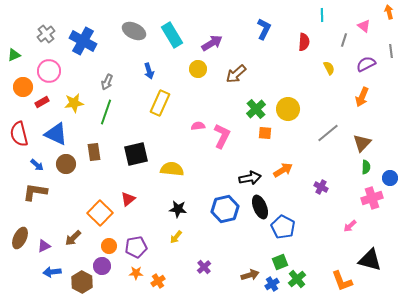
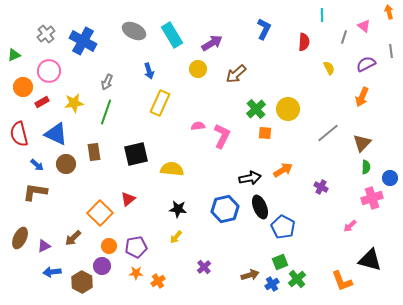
gray line at (344, 40): moved 3 px up
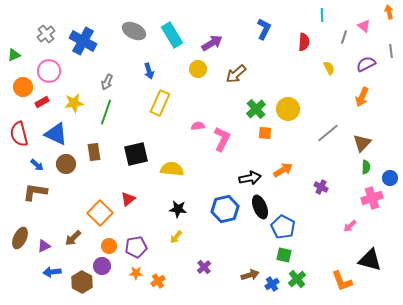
pink L-shape at (222, 136): moved 3 px down
green square at (280, 262): moved 4 px right, 7 px up; rotated 35 degrees clockwise
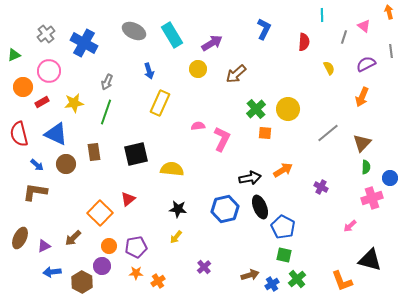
blue cross at (83, 41): moved 1 px right, 2 px down
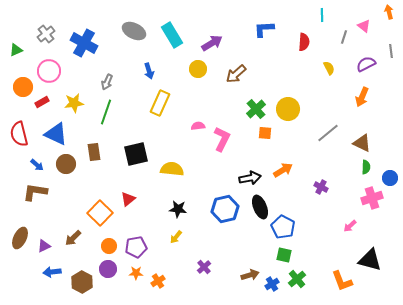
blue L-shape at (264, 29): rotated 120 degrees counterclockwise
green triangle at (14, 55): moved 2 px right, 5 px up
brown triangle at (362, 143): rotated 48 degrees counterclockwise
purple circle at (102, 266): moved 6 px right, 3 px down
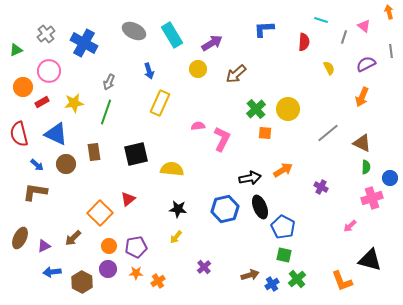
cyan line at (322, 15): moved 1 px left, 5 px down; rotated 72 degrees counterclockwise
gray arrow at (107, 82): moved 2 px right
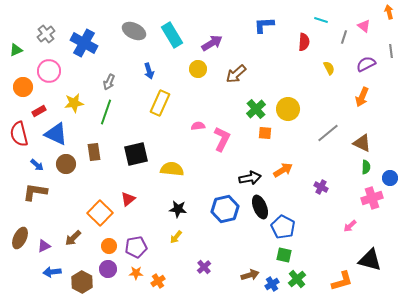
blue L-shape at (264, 29): moved 4 px up
red rectangle at (42, 102): moved 3 px left, 9 px down
orange L-shape at (342, 281): rotated 85 degrees counterclockwise
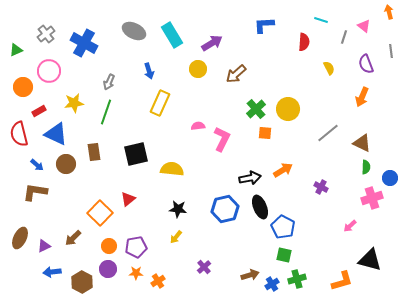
purple semicircle at (366, 64): rotated 84 degrees counterclockwise
green cross at (297, 279): rotated 24 degrees clockwise
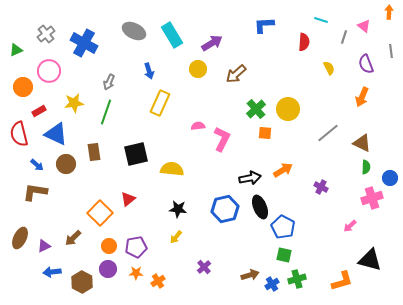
orange arrow at (389, 12): rotated 16 degrees clockwise
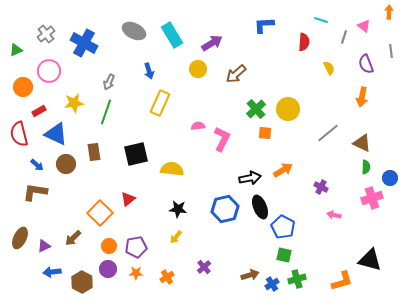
orange arrow at (362, 97): rotated 12 degrees counterclockwise
pink arrow at (350, 226): moved 16 px left, 11 px up; rotated 56 degrees clockwise
orange cross at (158, 281): moved 9 px right, 4 px up
